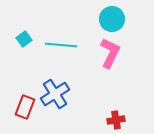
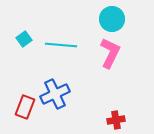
blue cross: rotated 8 degrees clockwise
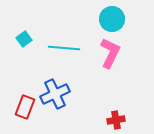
cyan line: moved 3 px right, 3 px down
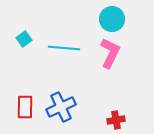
blue cross: moved 6 px right, 13 px down
red rectangle: rotated 20 degrees counterclockwise
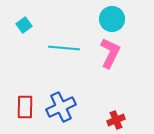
cyan square: moved 14 px up
red cross: rotated 12 degrees counterclockwise
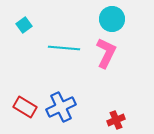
pink L-shape: moved 4 px left
red rectangle: rotated 60 degrees counterclockwise
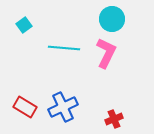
blue cross: moved 2 px right
red cross: moved 2 px left, 1 px up
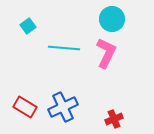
cyan square: moved 4 px right, 1 px down
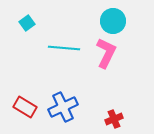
cyan circle: moved 1 px right, 2 px down
cyan square: moved 1 px left, 3 px up
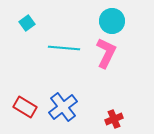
cyan circle: moved 1 px left
blue cross: rotated 12 degrees counterclockwise
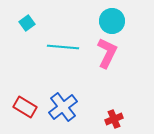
cyan line: moved 1 px left, 1 px up
pink L-shape: moved 1 px right
